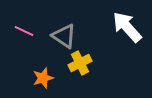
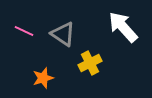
white arrow: moved 4 px left
gray triangle: moved 1 px left, 2 px up
yellow cross: moved 10 px right
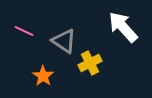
gray triangle: moved 1 px right, 7 px down
orange star: moved 2 px up; rotated 20 degrees counterclockwise
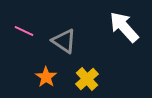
white arrow: moved 1 px right
yellow cross: moved 3 px left, 16 px down; rotated 15 degrees counterclockwise
orange star: moved 3 px right, 1 px down
